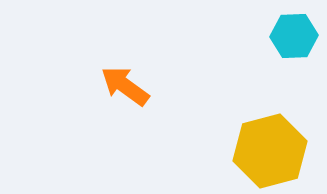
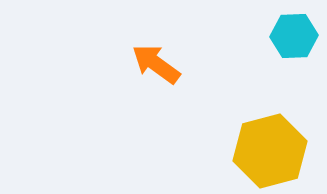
orange arrow: moved 31 px right, 22 px up
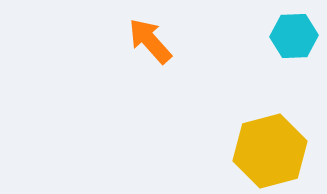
orange arrow: moved 6 px left, 23 px up; rotated 12 degrees clockwise
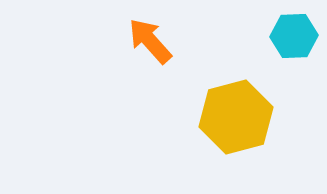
yellow hexagon: moved 34 px left, 34 px up
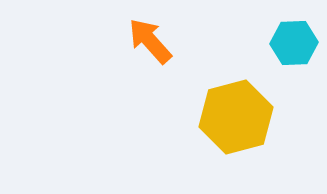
cyan hexagon: moved 7 px down
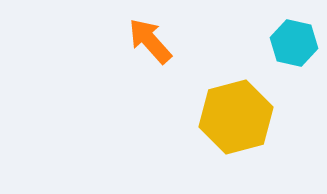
cyan hexagon: rotated 15 degrees clockwise
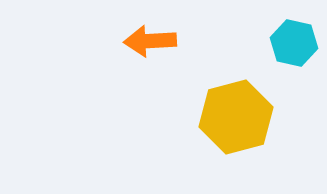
orange arrow: rotated 51 degrees counterclockwise
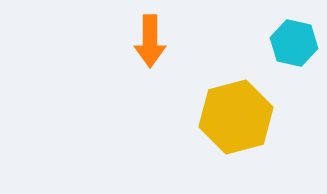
orange arrow: rotated 87 degrees counterclockwise
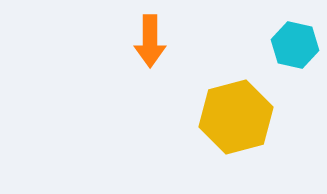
cyan hexagon: moved 1 px right, 2 px down
